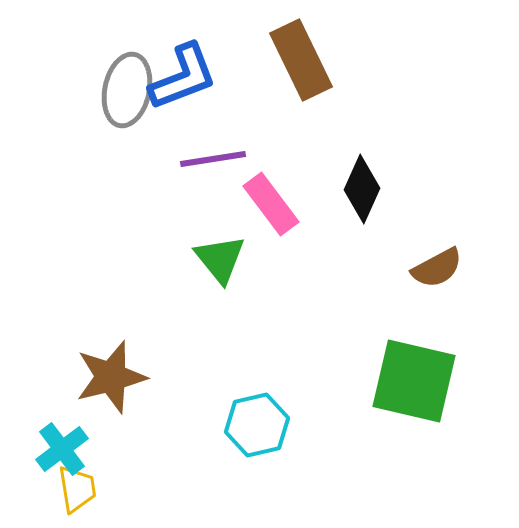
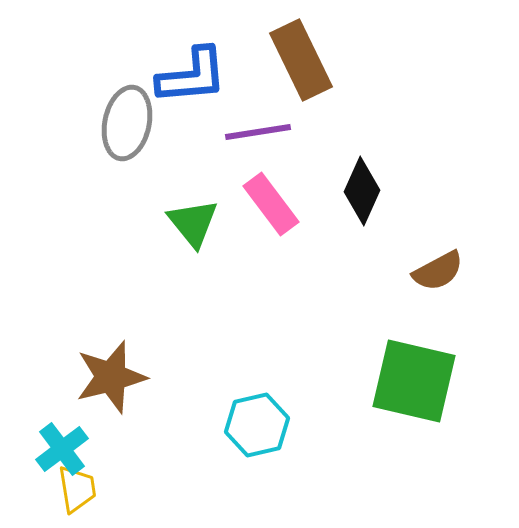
blue L-shape: moved 9 px right, 1 px up; rotated 16 degrees clockwise
gray ellipse: moved 33 px down
purple line: moved 45 px right, 27 px up
black diamond: moved 2 px down
green triangle: moved 27 px left, 36 px up
brown semicircle: moved 1 px right, 3 px down
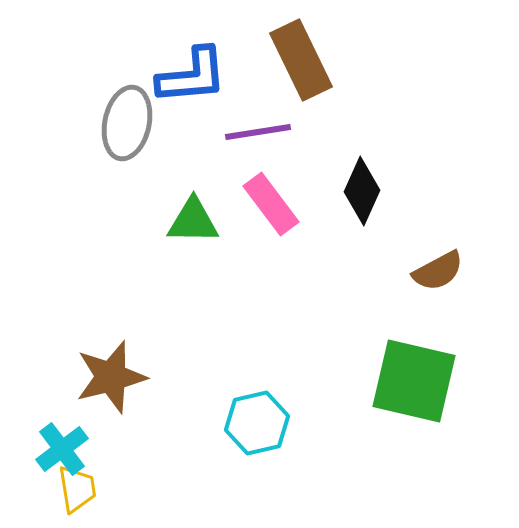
green triangle: moved 2 px up; rotated 50 degrees counterclockwise
cyan hexagon: moved 2 px up
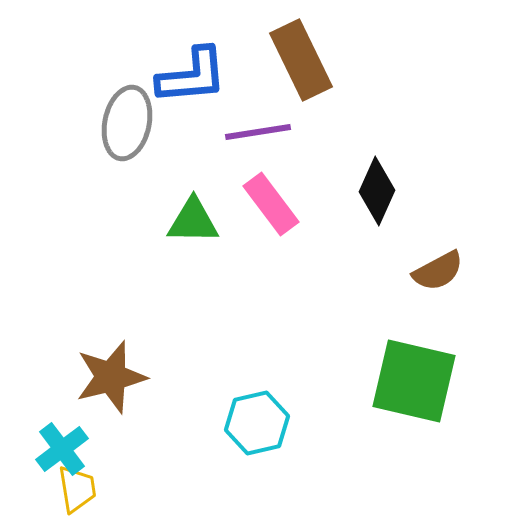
black diamond: moved 15 px right
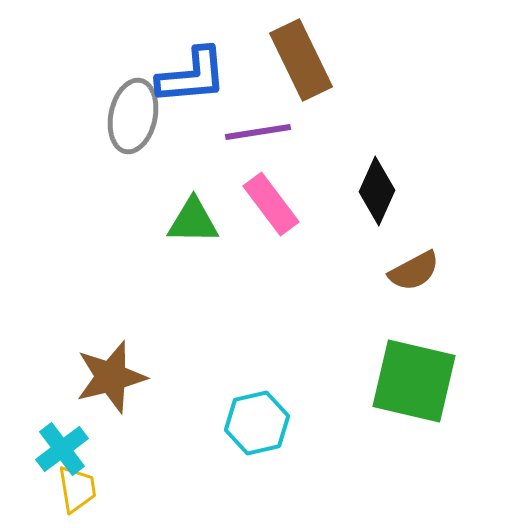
gray ellipse: moved 6 px right, 7 px up
brown semicircle: moved 24 px left
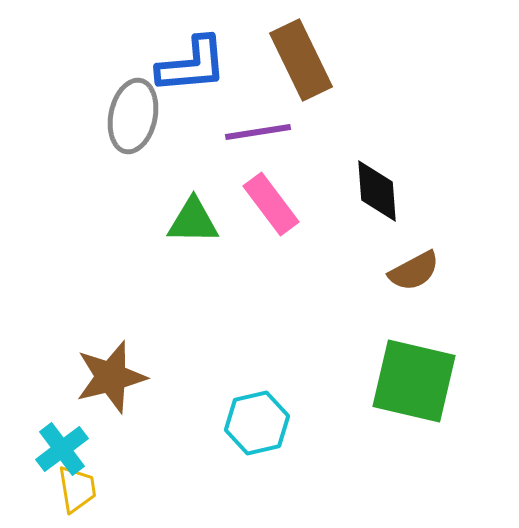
blue L-shape: moved 11 px up
black diamond: rotated 28 degrees counterclockwise
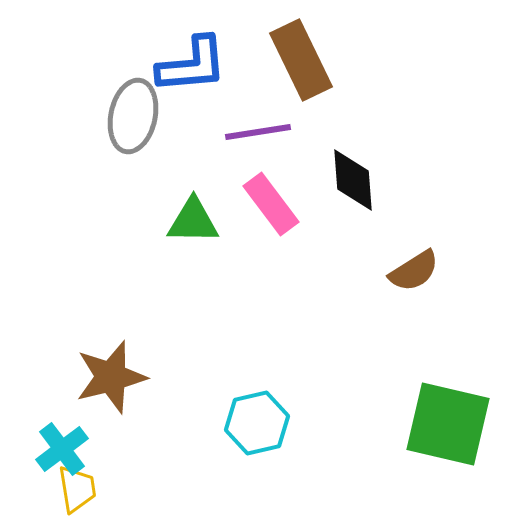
black diamond: moved 24 px left, 11 px up
brown semicircle: rotated 4 degrees counterclockwise
green square: moved 34 px right, 43 px down
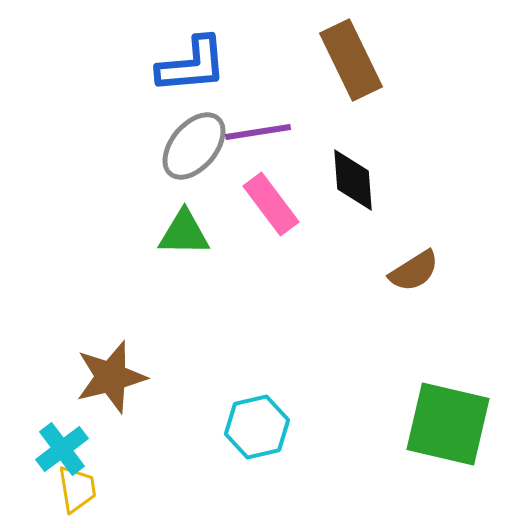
brown rectangle: moved 50 px right
gray ellipse: moved 61 px right, 30 px down; rotated 28 degrees clockwise
green triangle: moved 9 px left, 12 px down
cyan hexagon: moved 4 px down
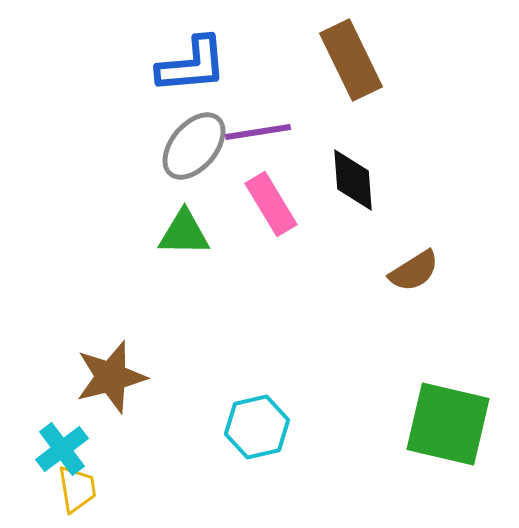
pink rectangle: rotated 6 degrees clockwise
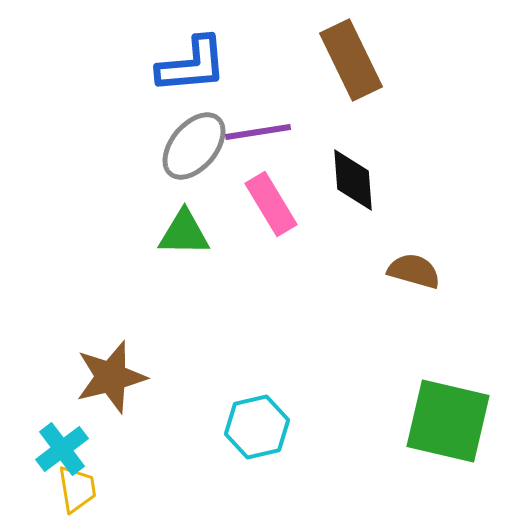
brown semicircle: rotated 132 degrees counterclockwise
green square: moved 3 px up
